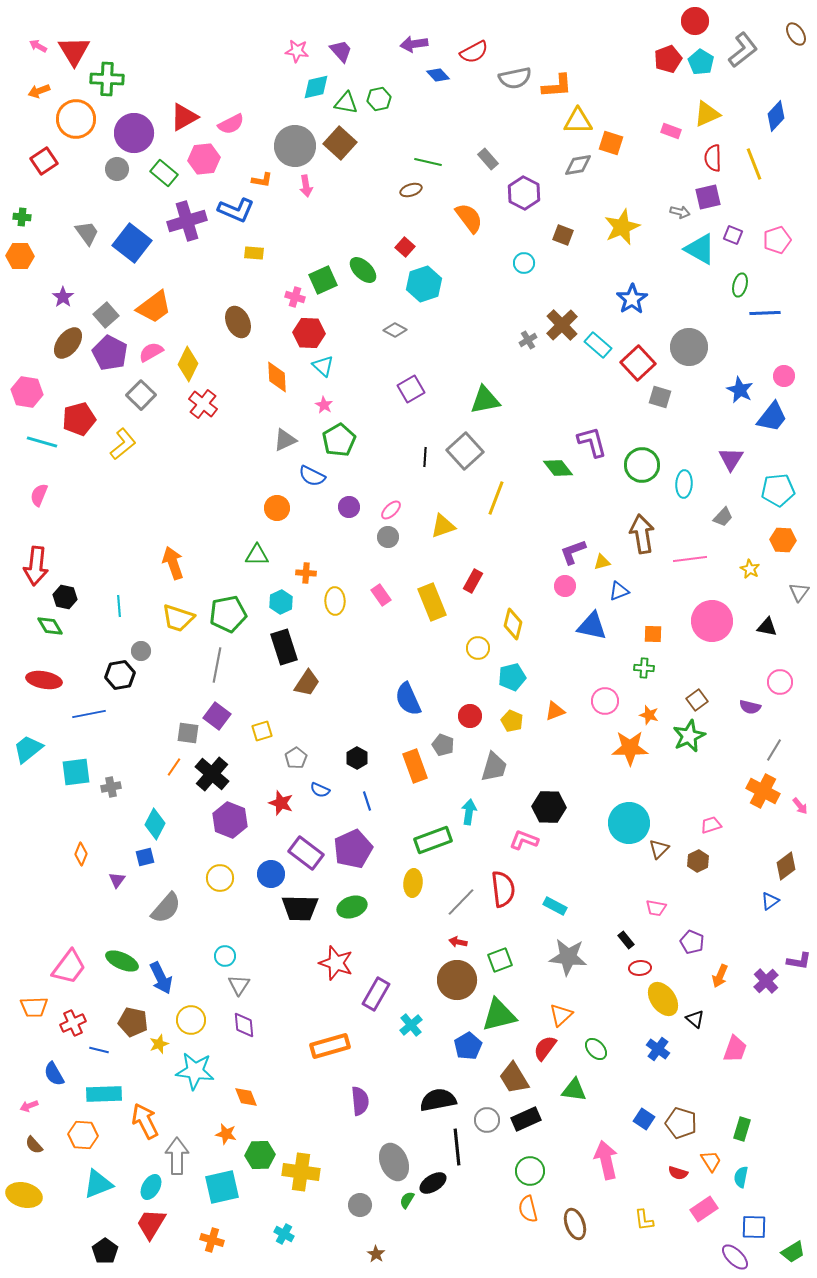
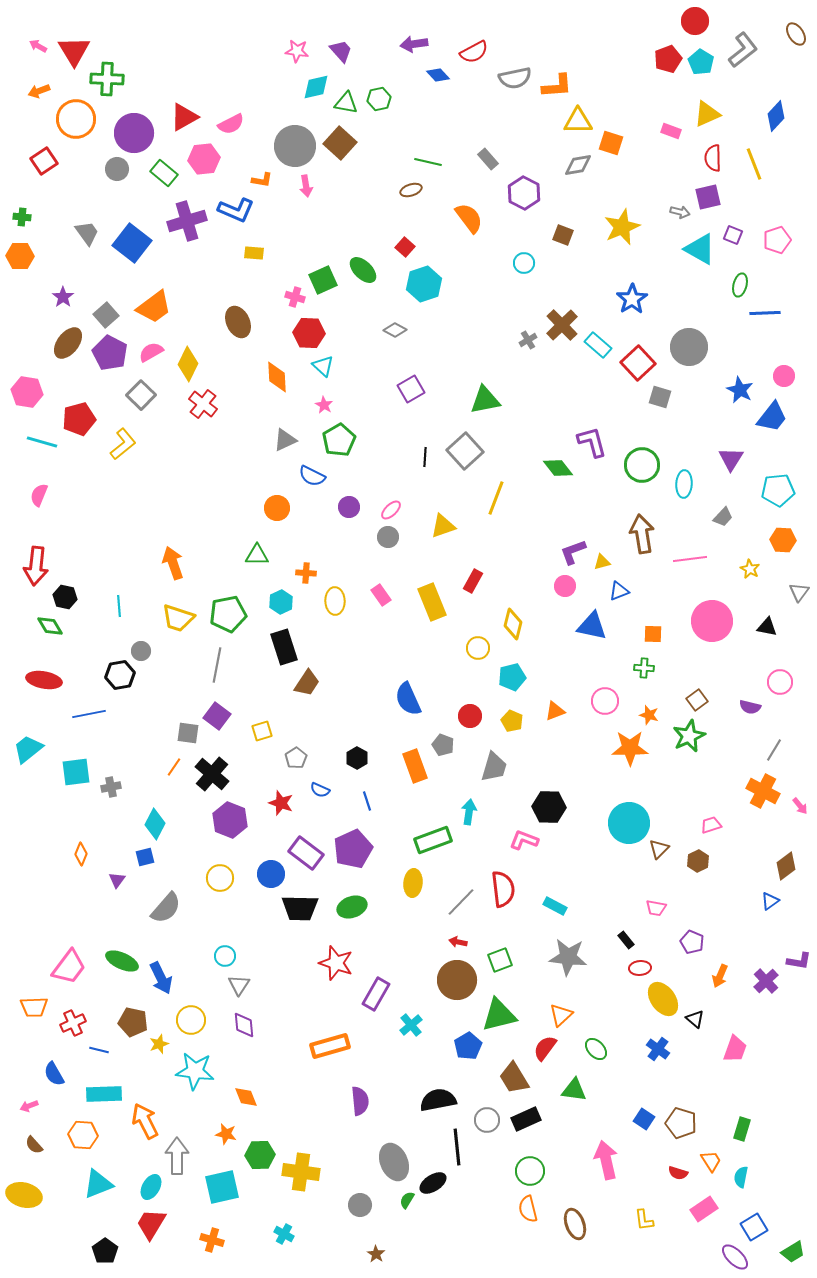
blue square at (754, 1227): rotated 32 degrees counterclockwise
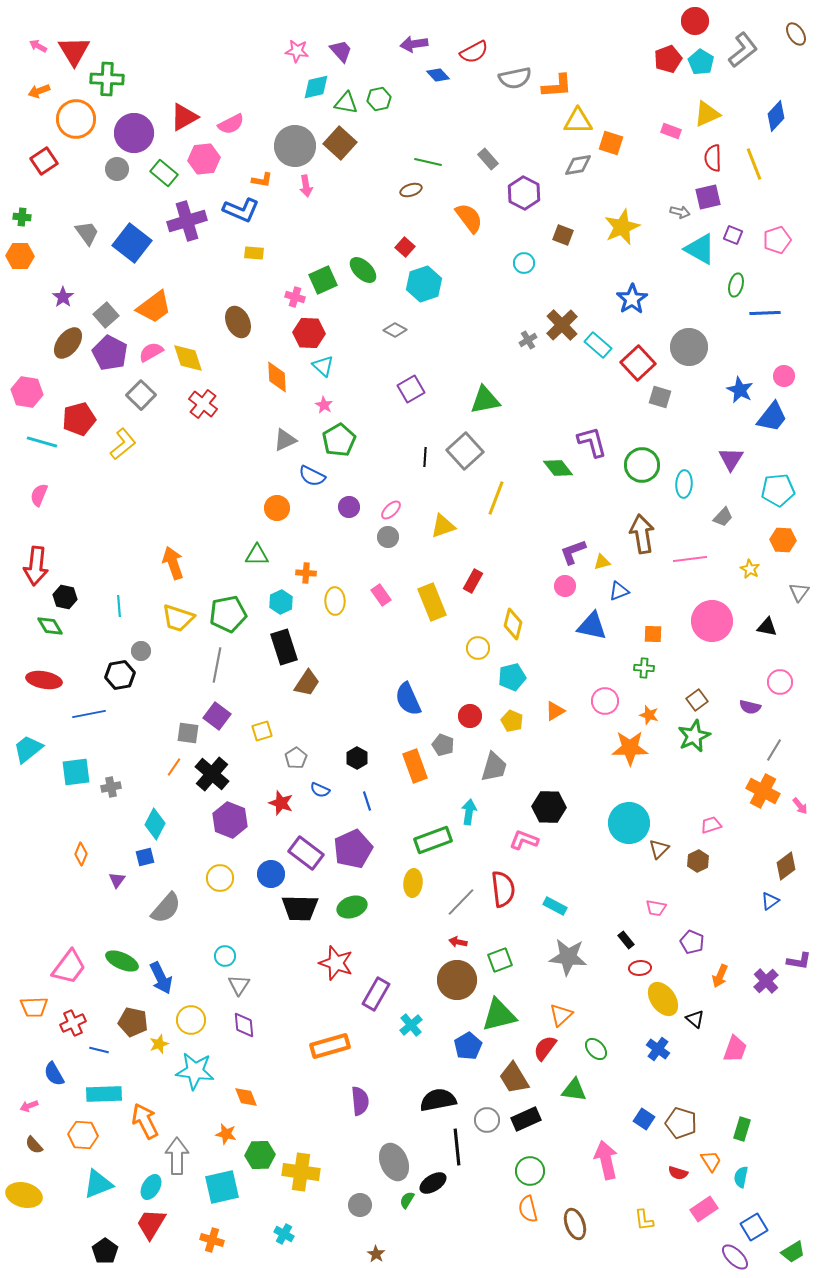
blue L-shape at (236, 210): moved 5 px right
green ellipse at (740, 285): moved 4 px left
yellow diamond at (188, 364): moved 6 px up; rotated 44 degrees counterclockwise
orange triangle at (555, 711): rotated 10 degrees counterclockwise
green star at (689, 736): moved 5 px right
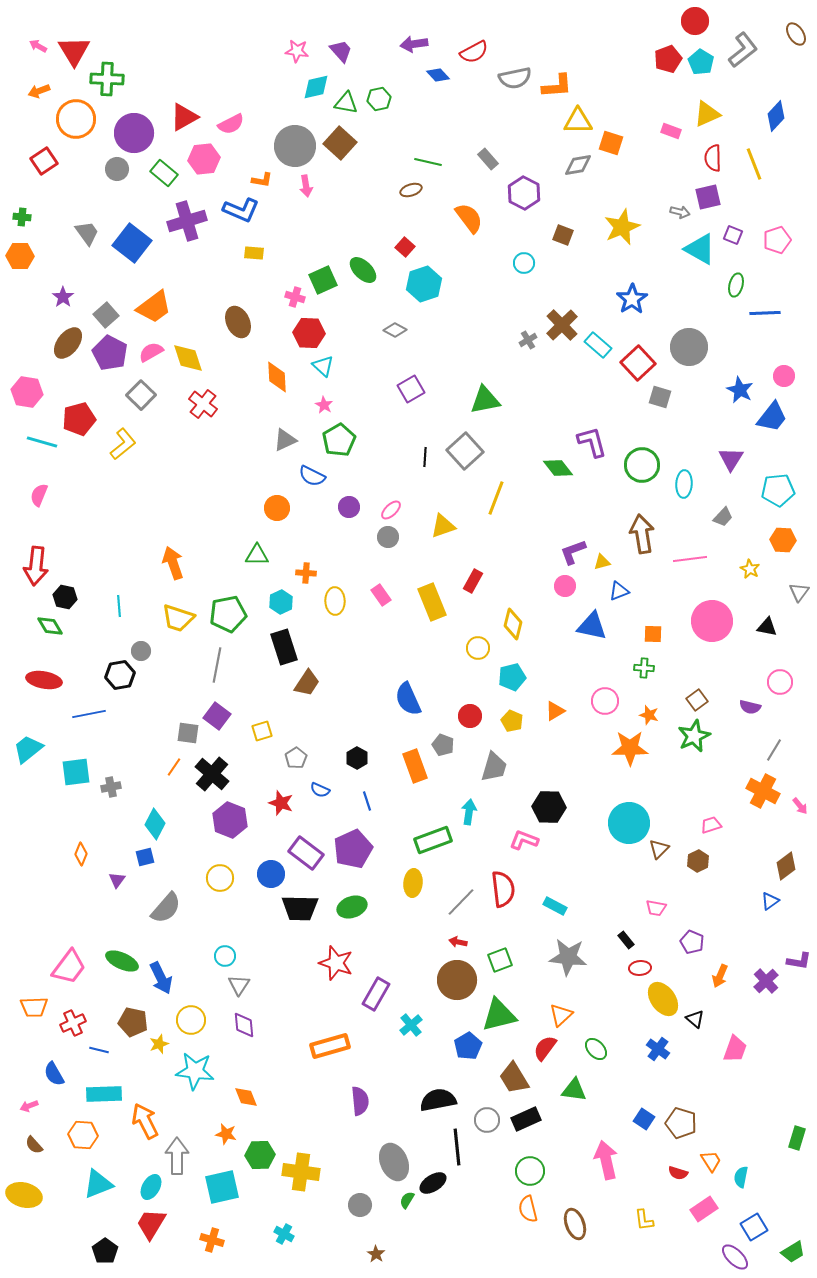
green rectangle at (742, 1129): moved 55 px right, 9 px down
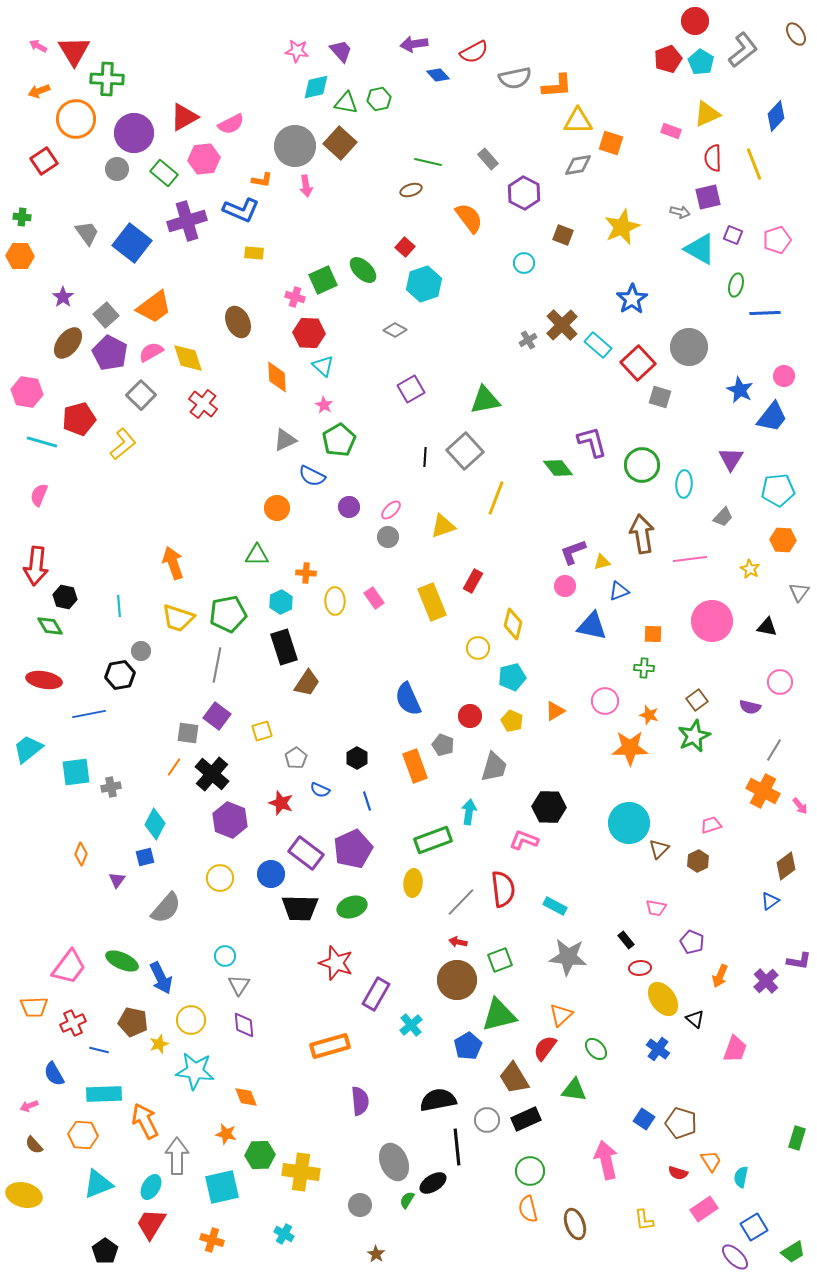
pink rectangle at (381, 595): moved 7 px left, 3 px down
